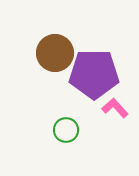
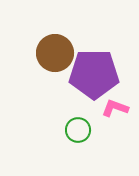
pink L-shape: rotated 28 degrees counterclockwise
green circle: moved 12 px right
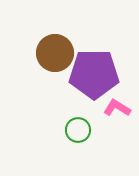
pink L-shape: moved 2 px right; rotated 12 degrees clockwise
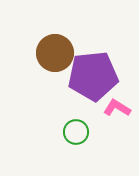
purple pentagon: moved 1 px left, 2 px down; rotated 6 degrees counterclockwise
green circle: moved 2 px left, 2 px down
